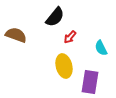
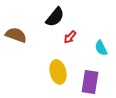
yellow ellipse: moved 6 px left, 6 px down
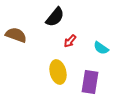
red arrow: moved 4 px down
cyan semicircle: rotated 28 degrees counterclockwise
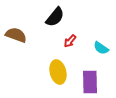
purple rectangle: rotated 10 degrees counterclockwise
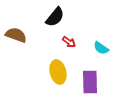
red arrow: moved 1 px left, 1 px down; rotated 96 degrees counterclockwise
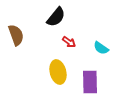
black semicircle: moved 1 px right
brown semicircle: rotated 50 degrees clockwise
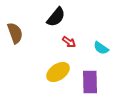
brown semicircle: moved 1 px left, 2 px up
yellow ellipse: rotated 70 degrees clockwise
